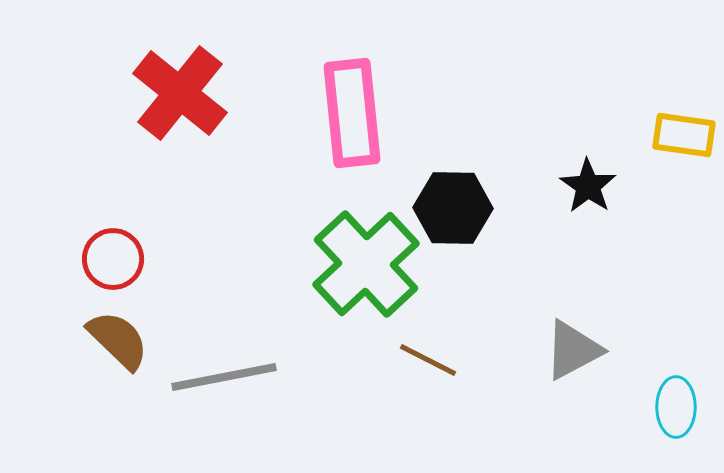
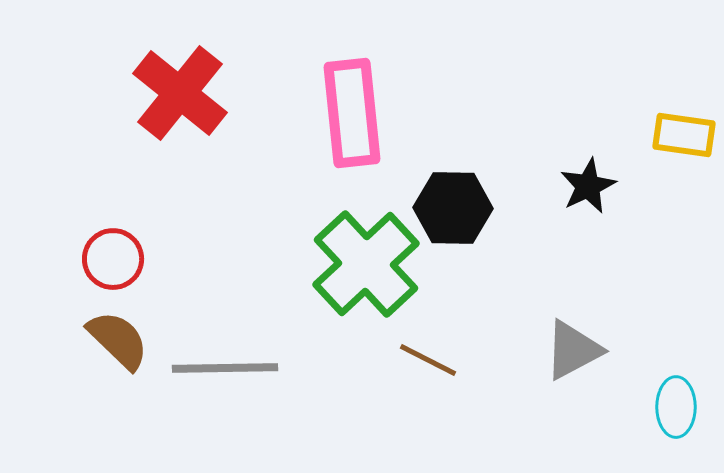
black star: rotated 12 degrees clockwise
gray line: moved 1 px right, 9 px up; rotated 10 degrees clockwise
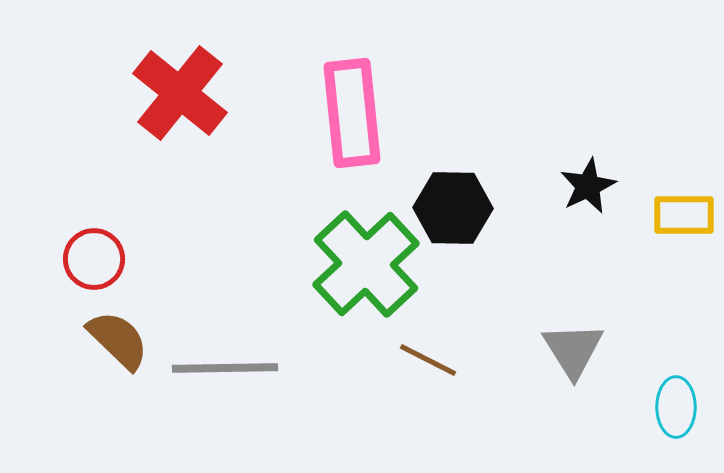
yellow rectangle: moved 80 px down; rotated 8 degrees counterclockwise
red circle: moved 19 px left
gray triangle: rotated 34 degrees counterclockwise
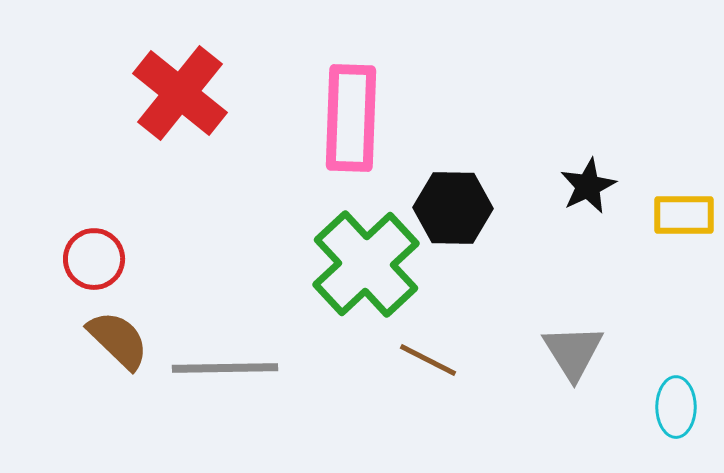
pink rectangle: moved 1 px left, 5 px down; rotated 8 degrees clockwise
gray triangle: moved 2 px down
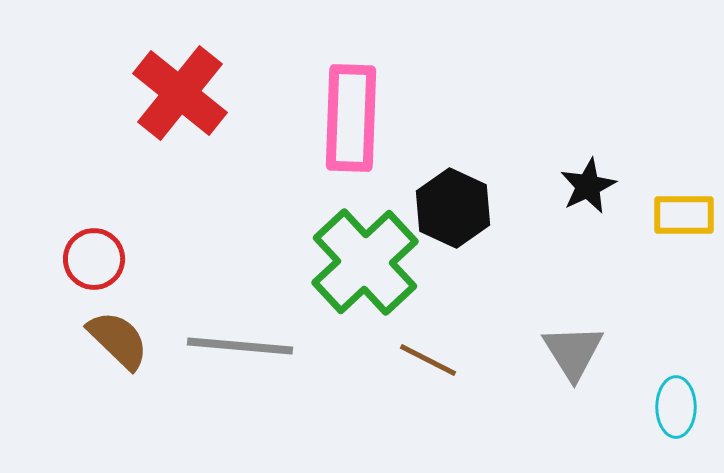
black hexagon: rotated 24 degrees clockwise
green cross: moved 1 px left, 2 px up
gray line: moved 15 px right, 22 px up; rotated 6 degrees clockwise
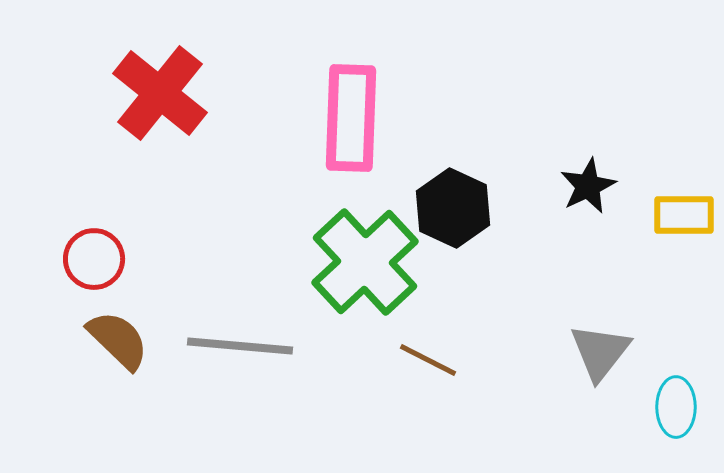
red cross: moved 20 px left
gray triangle: moved 27 px right; rotated 10 degrees clockwise
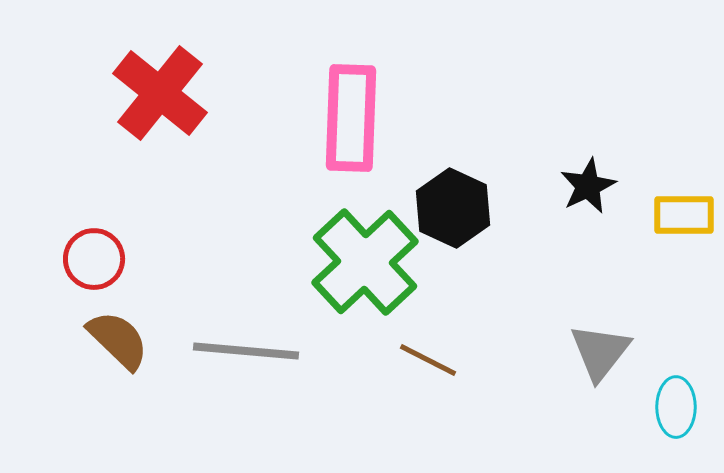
gray line: moved 6 px right, 5 px down
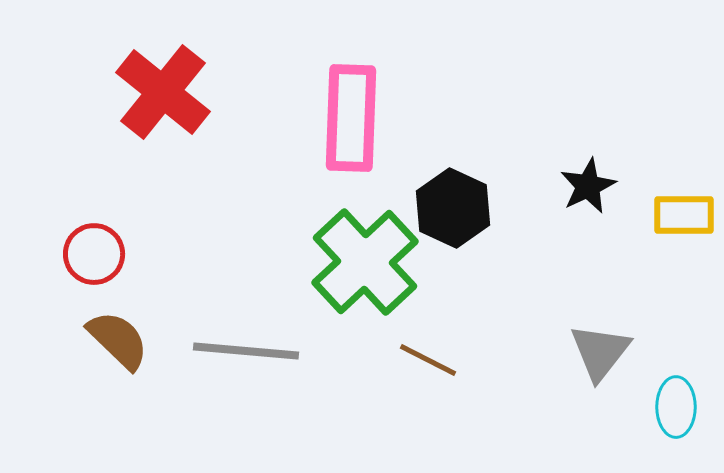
red cross: moved 3 px right, 1 px up
red circle: moved 5 px up
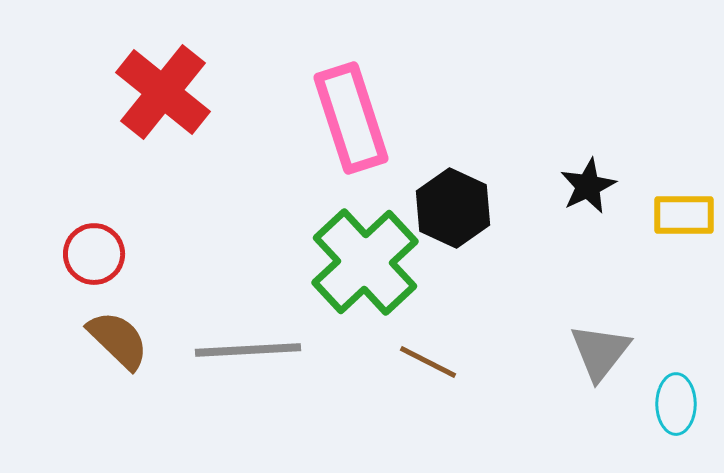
pink rectangle: rotated 20 degrees counterclockwise
gray line: moved 2 px right, 1 px up; rotated 8 degrees counterclockwise
brown line: moved 2 px down
cyan ellipse: moved 3 px up
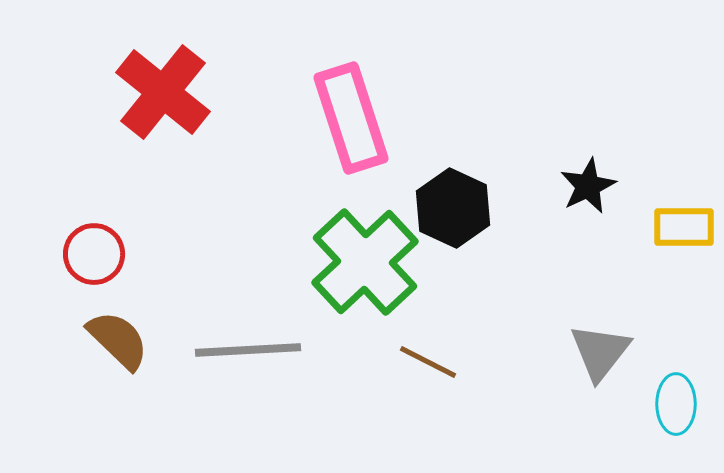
yellow rectangle: moved 12 px down
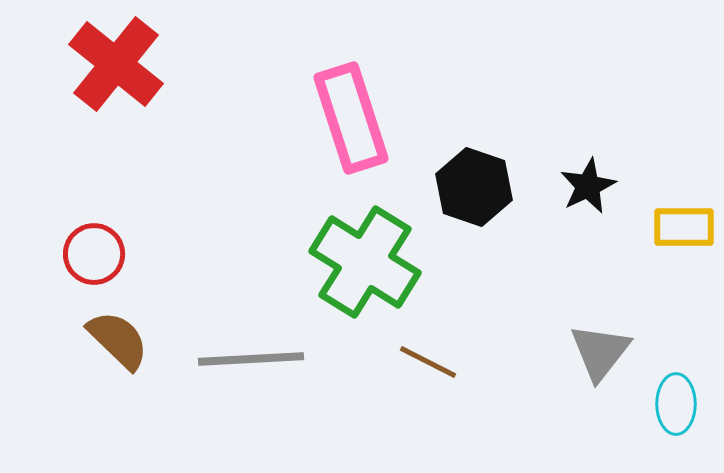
red cross: moved 47 px left, 28 px up
black hexagon: moved 21 px right, 21 px up; rotated 6 degrees counterclockwise
green cross: rotated 15 degrees counterclockwise
gray line: moved 3 px right, 9 px down
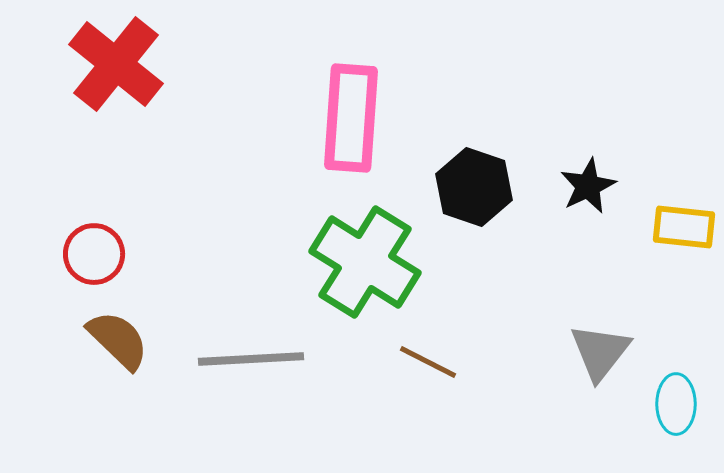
pink rectangle: rotated 22 degrees clockwise
yellow rectangle: rotated 6 degrees clockwise
